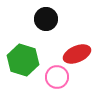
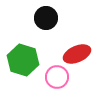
black circle: moved 1 px up
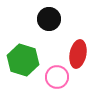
black circle: moved 3 px right, 1 px down
red ellipse: moved 1 px right; rotated 56 degrees counterclockwise
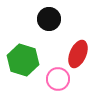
red ellipse: rotated 12 degrees clockwise
pink circle: moved 1 px right, 2 px down
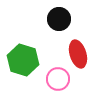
black circle: moved 10 px right
red ellipse: rotated 40 degrees counterclockwise
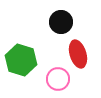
black circle: moved 2 px right, 3 px down
green hexagon: moved 2 px left
